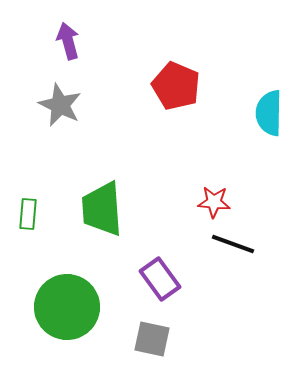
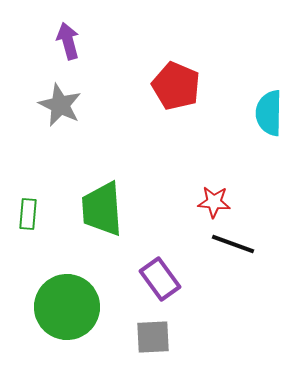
gray square: moved 1 px right, 2 px up; rotated 15 degrees counterclockwise
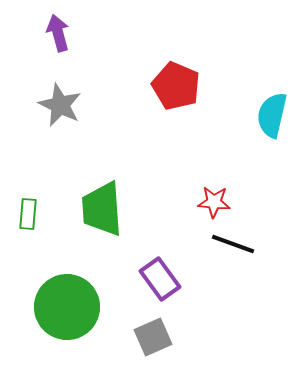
purple arrow: moved 10 px left, 8 px up
cyan semicircle: moved 3 px right, 2 px down; rotated 12 degrees clockwise
gray square: rotated 21 degrees counterclockwise
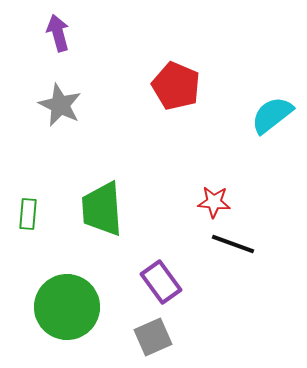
cyan semicircle: rotated 39 degrees clockwise
purple rectangle: moved 1 px right, 3 px down
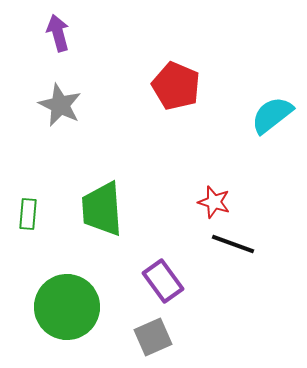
red star: rotated 12 degrees clockwise
purple rectangle: moved 2 px right, 1 px up
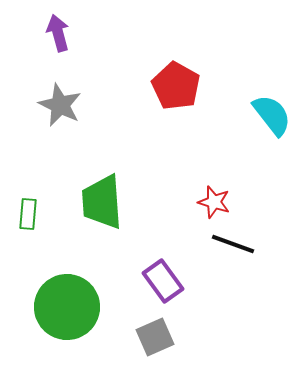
red pentagon: rotated 6 degrees clockwise
cyan semicircle: rotated 90 degrees clockwise
green trapezoid: moved 7 px up
gray square: moved 2 px right
